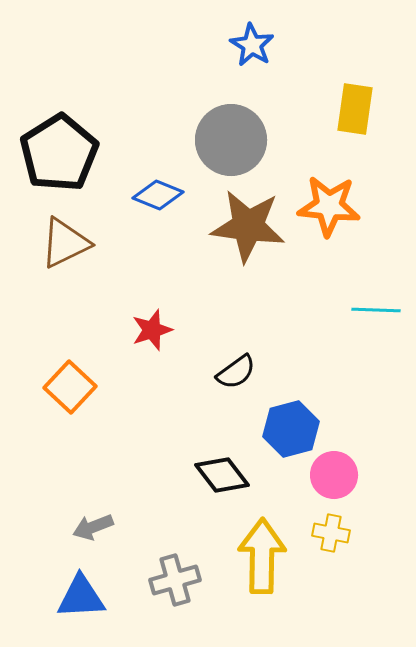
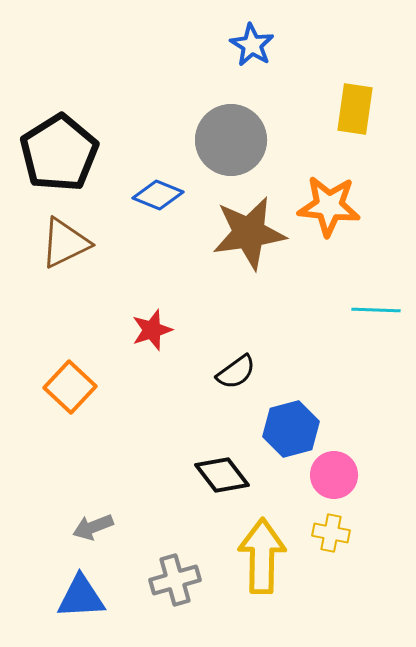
brown star: moved 1 px right, 7 px down; rotated 16 degrees counterclockwise
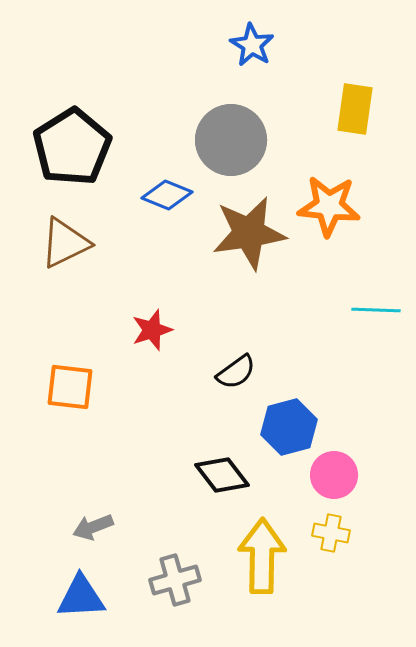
black pentagon: moved 13 px right, 6 px up
blue diamond: moved 9 px right
orange square: rotated 36 degrees counterclockwise
blue hexagon: moved 2 px left, 2 px up
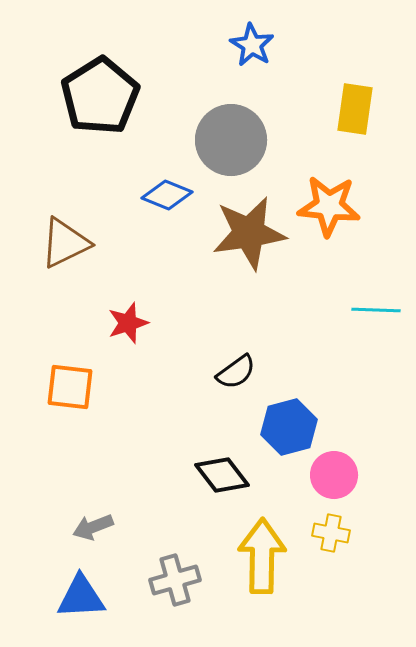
black pentagon: moved 28 px right, 51 px up
red star: moved 24 px left, 7 px up
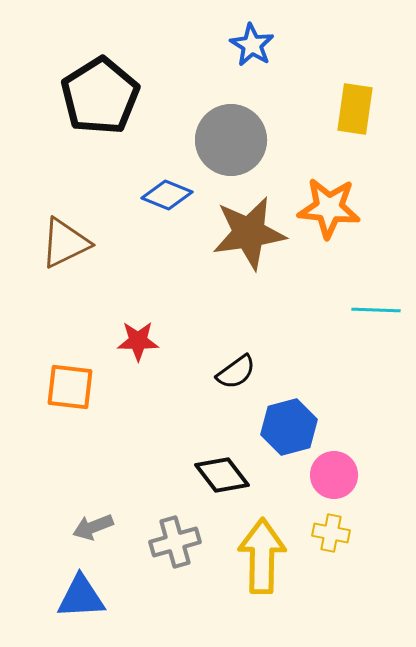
orange star: moved 2 px down
red star: moved 10 px right, 18 px down; rotated 18 degrees clockwise
gray cross: moved 38 px up
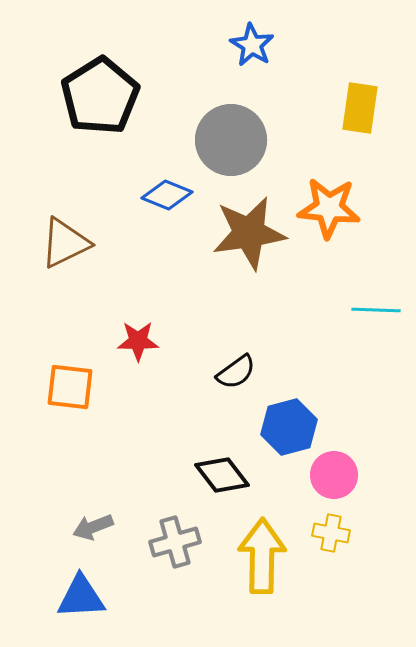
yellow rectangle: moved 5 px right, 1 px up
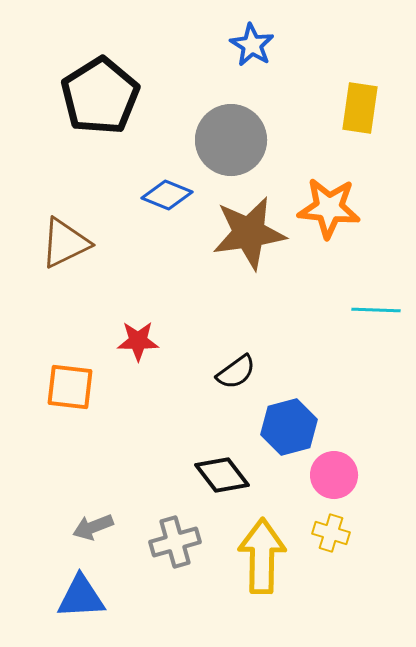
yellow cross: rotated 6 degrees clockwise
